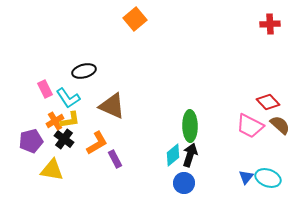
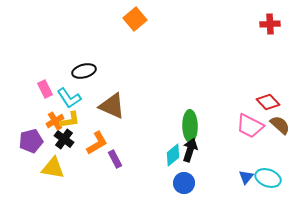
cyan L-shape: moved 1 px right
black arrow: moved 5 px up
yellow triangle: moved 1 px right, 2 px up
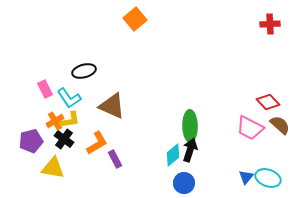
pink trapezoid: moved 2 px down
